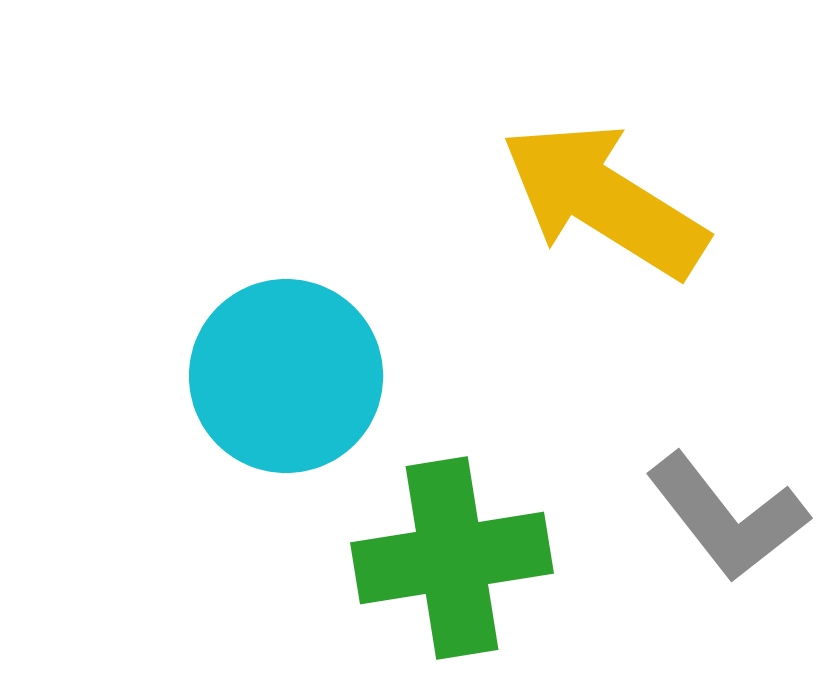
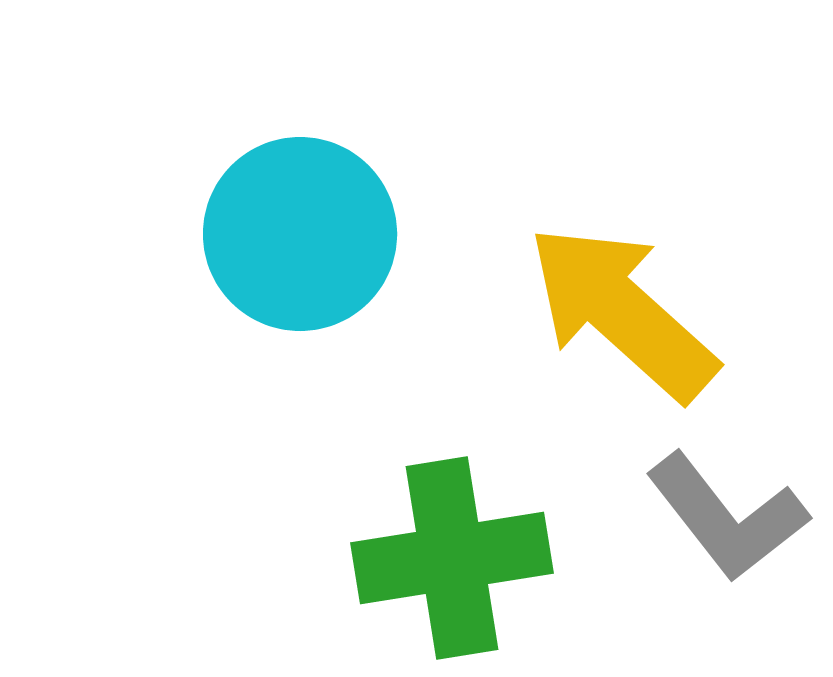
yellow arrow: moved 18 px right, 112 px down; rotated 10 degrees clockwise
cyan circle: moved 14 px right, 142 px up
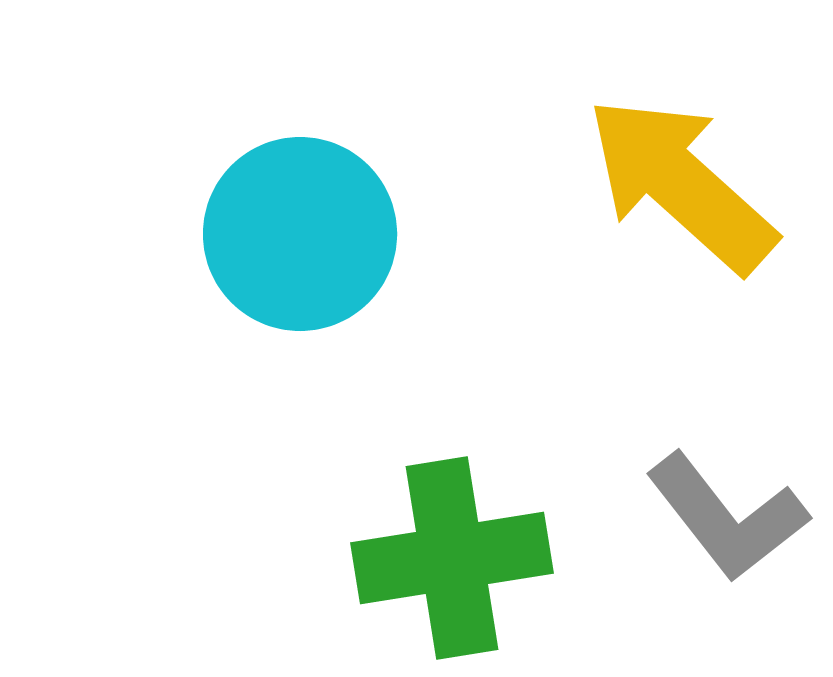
yellow arrow: moved 59 px right, 128 px up
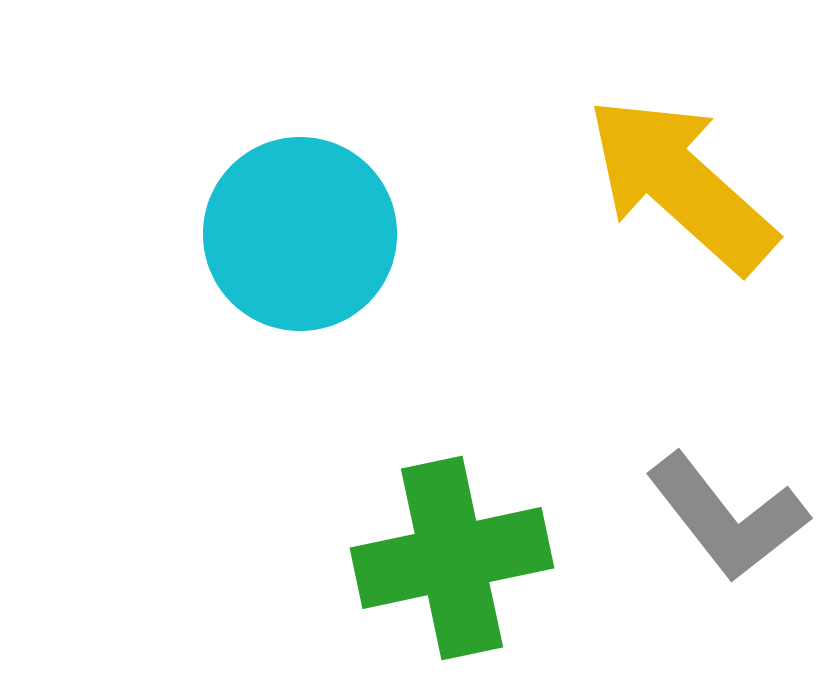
green cross: rotated 3 degrees counterclockwise
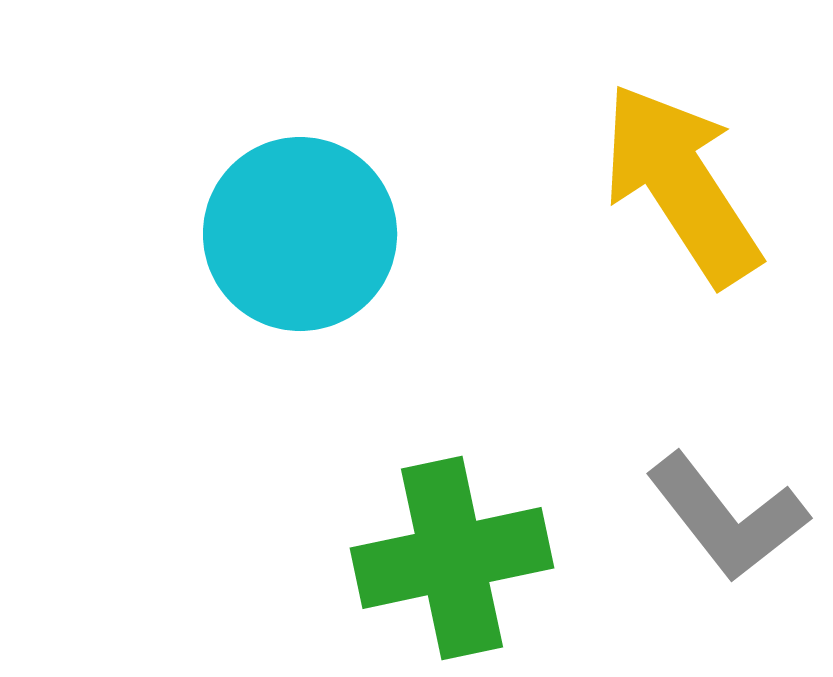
yellow arrow: rotated 15 degrees clockwise
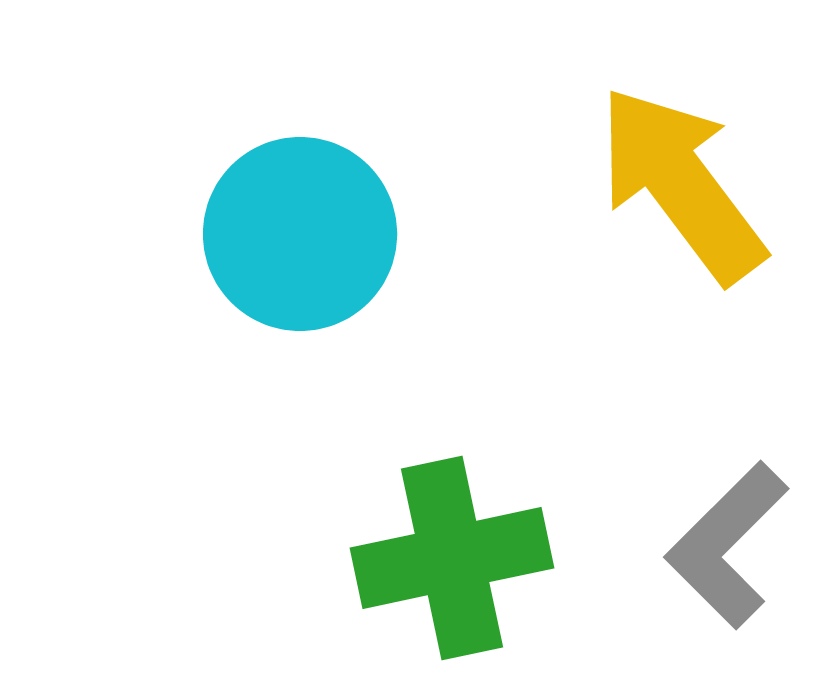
yellow arrow: rotated 4 degrees counterclockwise
gray L-shape: moved 28 px down; rotated 83 degrees clockwise
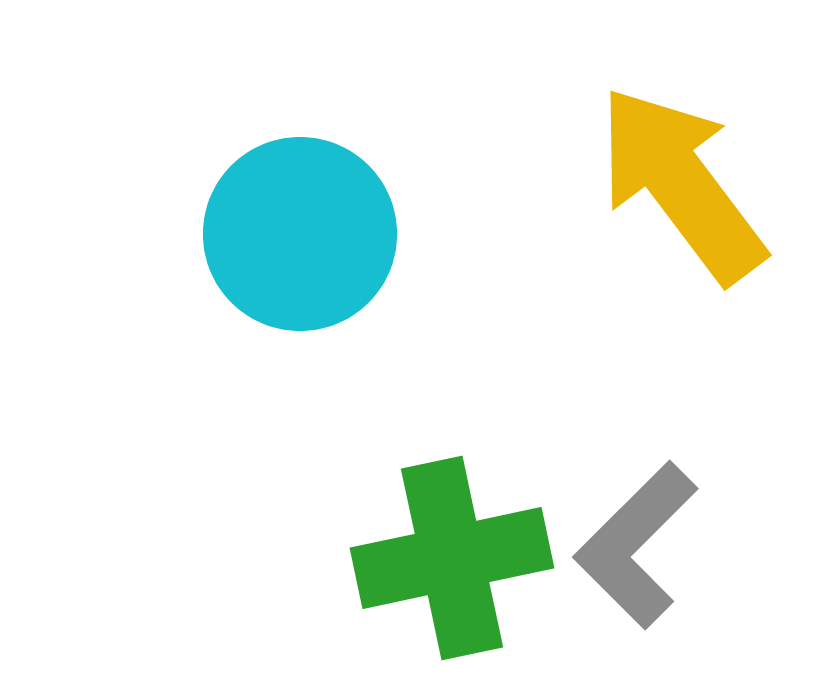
gray L-shape: moved 91 px left
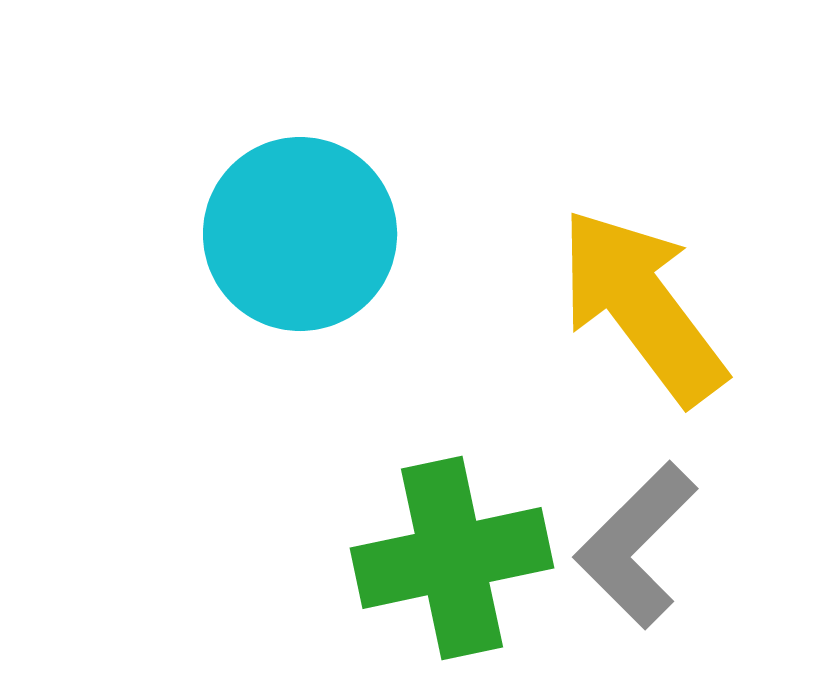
yellow arrow: moved 39 px left, 122 px down
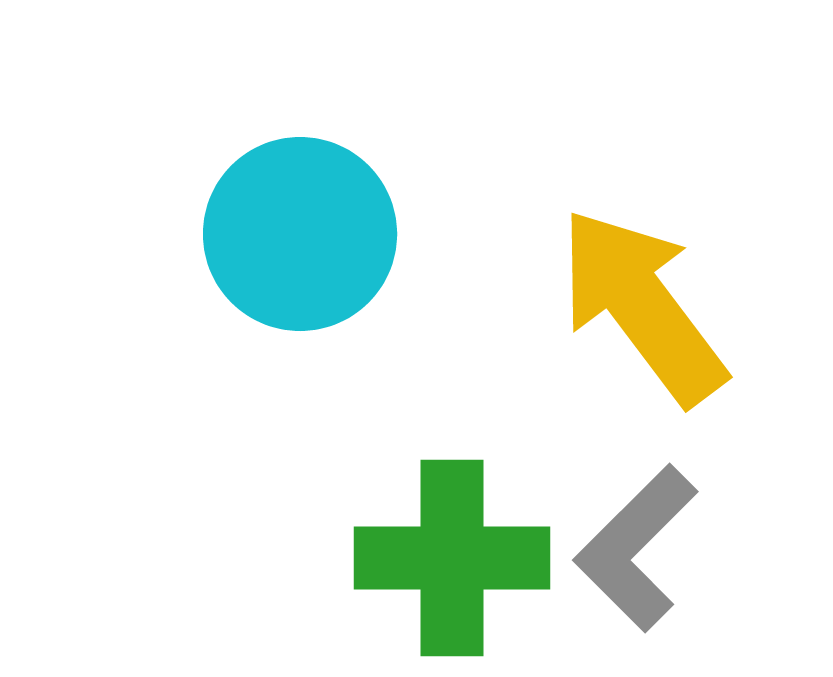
gray L-shape: moved 3 px down
green cross: rotated 12 degrees clockwise
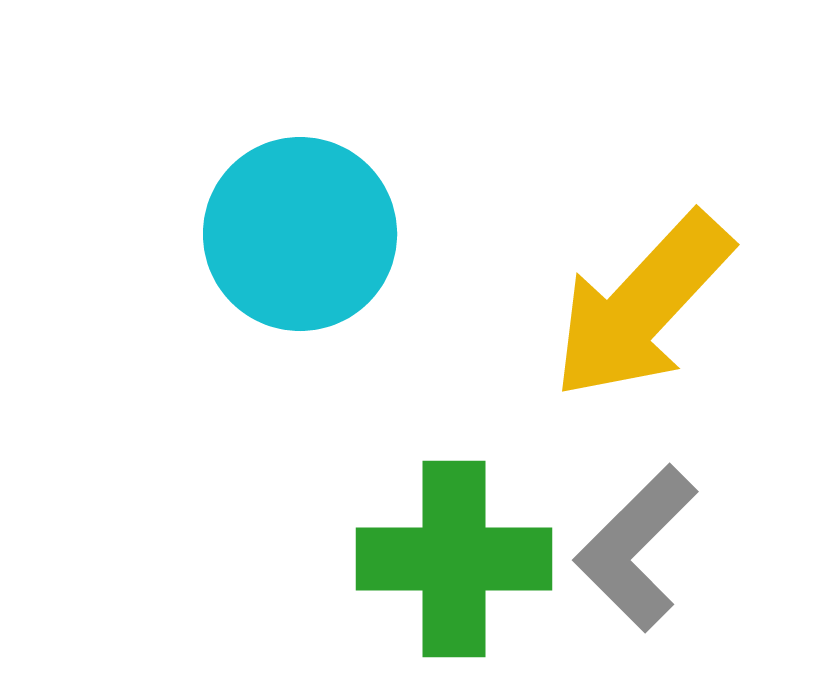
yellow arrow: rotated 100 degrees counterclockwise
green cross: moved 2 px right, 1 px down
